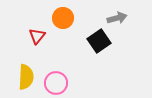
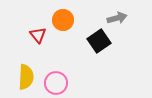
orange circle: moved 2 px down
red triangle: moved 1 px right, 1 px up; rotated 18 degrees counterclockwise
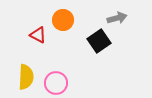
red triangle: rotated 24 degrees counterclockwise
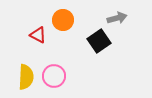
pink circle: moved 2 px left, 7 px up
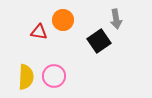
gray arrow: moved 1 px left, 1 px down; rotated 96 degrees clockwise
red triangle: moved 1 px right, 3 px up; rotated 18 degrees counterclockwise
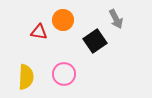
gray arrow: rotated 18 degrees counterclockwise
black square: moved 4 px left
pink circle: moved 10 px right, 2 px up
